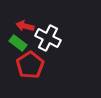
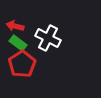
red arrow: moved 10 px left
red pentagon: moved 8 px left, 1 px up
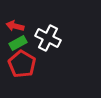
green rectangle: rotated 66 degrees counterclockwise
red pentagon: rotated 8 degrees counterclockwise
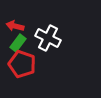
green rectangle: rotated 24 degrees counterclockwise
red pentagon: rotated 12 degrees counterclockwise
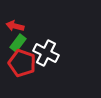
white cross: moved 2 px left, 15 px down
red pentagon: moved 1 px up
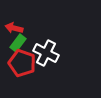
red arrow: moved 1 px left, 2 px down
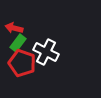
white cross: moved 1 px up
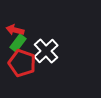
red arrow: moved 1 px right, 2 px down
white cross: moved 1 px up; rotated 20 degrees clockwise
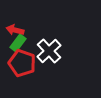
white cross: moved 3 px right
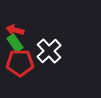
green rectangle: moved 3 px left; rotated 72 degrees counterclockwise
red pentagon: moved 2 px left; rotated 20 degrees counterclockwise
